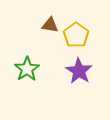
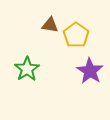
purple star: moved 11 px right
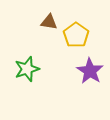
brown triangle: moved 1 px left, 3 px up
green star: rotated 15 degrees clockwise
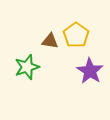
brown triangle: moved 1 px right, 19 px down
green star: moved 2 px up
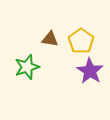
yellow pentagon: moved 5 px right, 6 px down
brown triangle: moved 2 px up
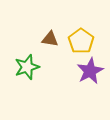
purple star: rotated 12 degrees clockwise
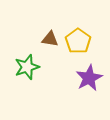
yellow pentagon: moved 3 px left
purple star: moved 1 px left, 7 px down
